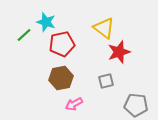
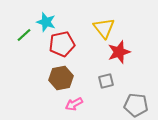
yellow triangle: rotated 15 degrees clockwise
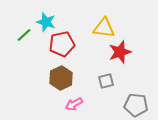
yellow triangle: rotated 45 degrees counterclockwise
red star: moved 1 px right
brown hexagon: rotated 15 degrees counterclockwise
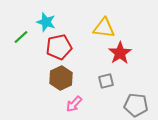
green line: moved 3 px left, 2 px down
red pentagon: moved 3 px left, 3 px down
red star: moved 1 px down; rotated 15 degrees counterclockwise
pink arrow: rotated 18 degrees counterclockwise
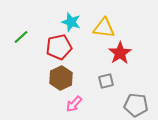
cyan star: moved 25 px right
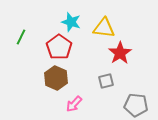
green line: rotated 21 degrees counterclockwise
red pentagon: rotated 25 degrees counterclockwise
brown hexagon: moved 5 px left; rotated 10 degrees counterclockwise
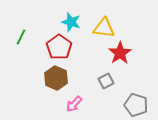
gray square: rotated 14 degrees counterclockwise
gray pentagon: rotated 10 degrees clockwise
